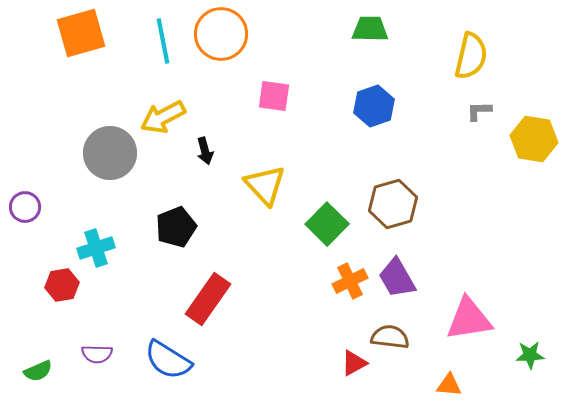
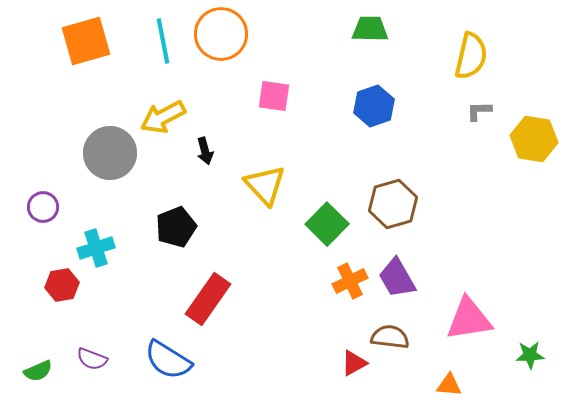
orange square: moved 5 px right, 8 px down
purple circle: moved 18 px right
purple semicircle: moved 5 px left, 5 px down; rotated 20 degrees clockwise
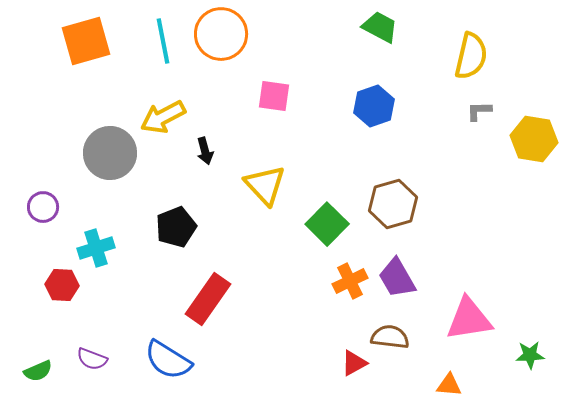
green trapezoid: moved 10 px right, 2 px up; rotated 27 degrees clockwise
red hexagon: rotated 12 degrees clockwise
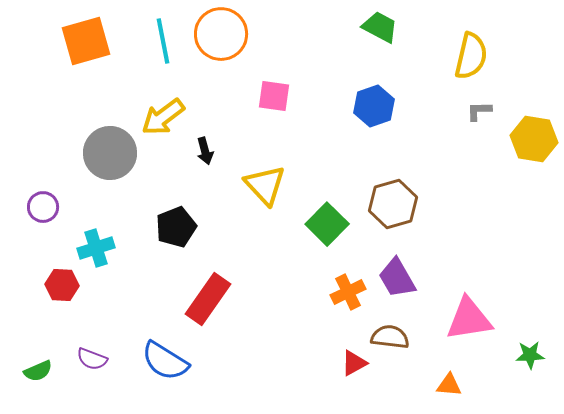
yellow arrow: rotated 9 degrees counterclockwise
orange cross: moved 2 px left, 11 px down
blue semicircle: moved 3 px left, 1 px down
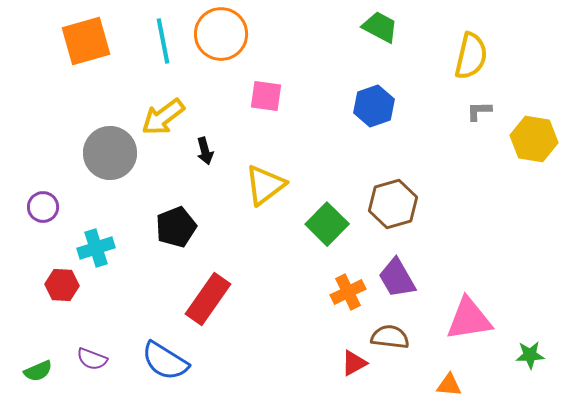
pink square: moved 8 px left
yellow triangle: rotated 36 degrees clockwise
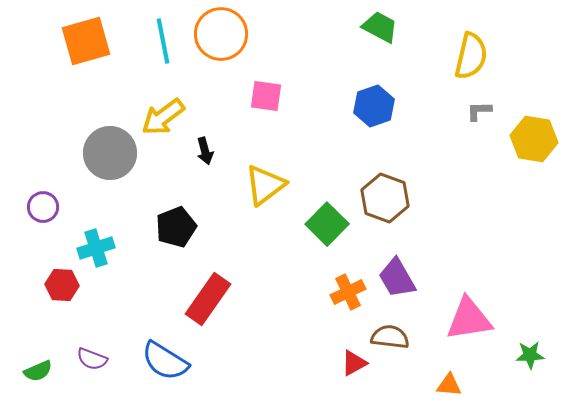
brown hexagon: moved 8 px left, 6 px up; rotated 24 degrees counterclockwise
